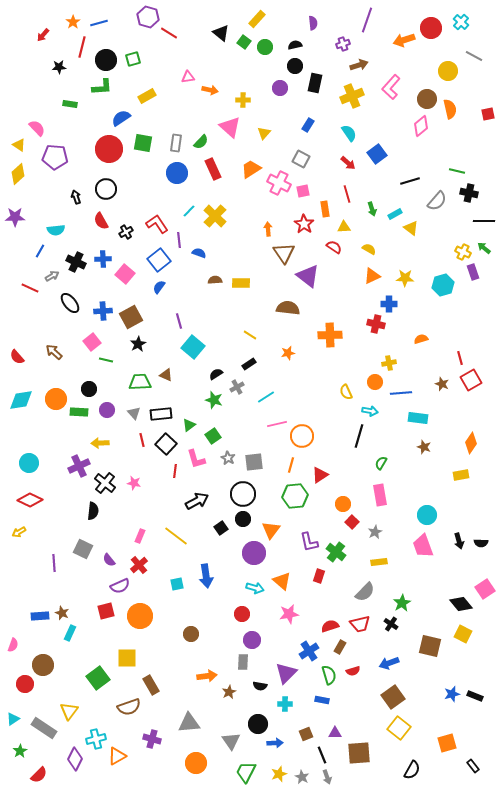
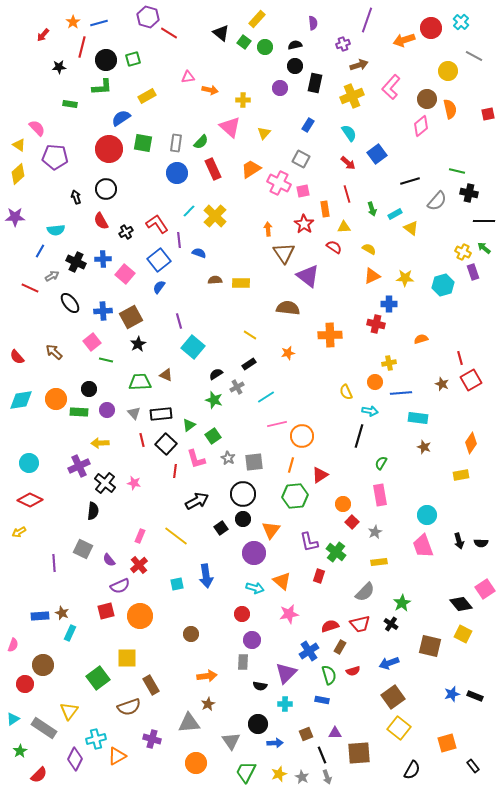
brown star at (229, 692): moved 21 px left, 12 px down
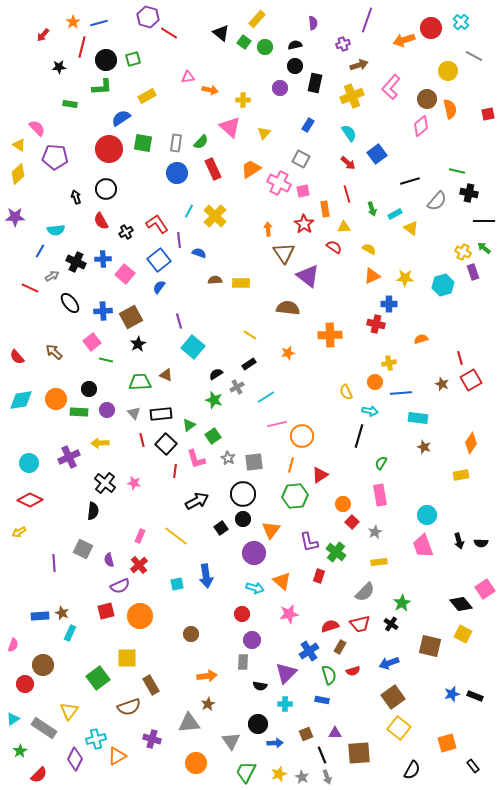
cyan line at (189, 211): rotated 16 degrees counterclockwise
purple cross at (79, 466): moved 10 px left, 9 px up
purple semicircle at (109, 560): rotated 24 degrees clockwise
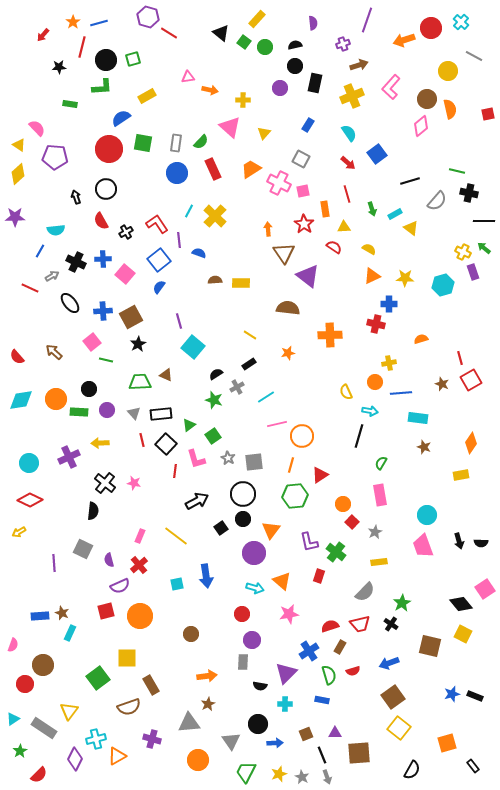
orange circle at (196, 763): moved 2 px right, 3 px up
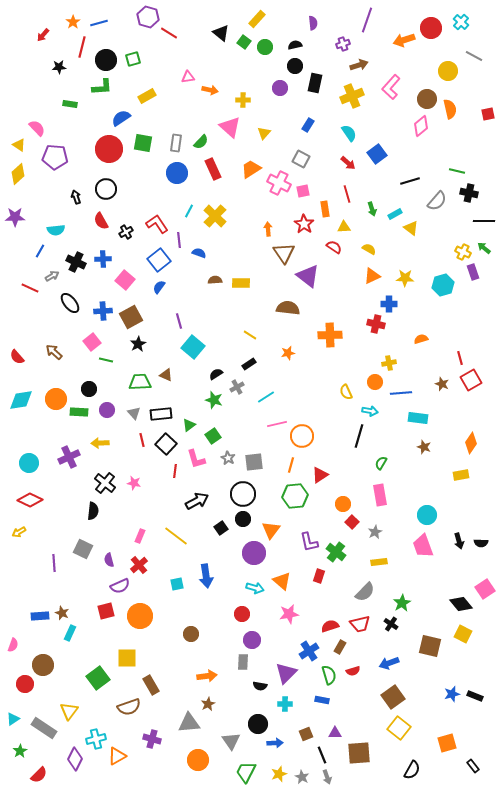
pink square at (125, 274): moved 6 px down
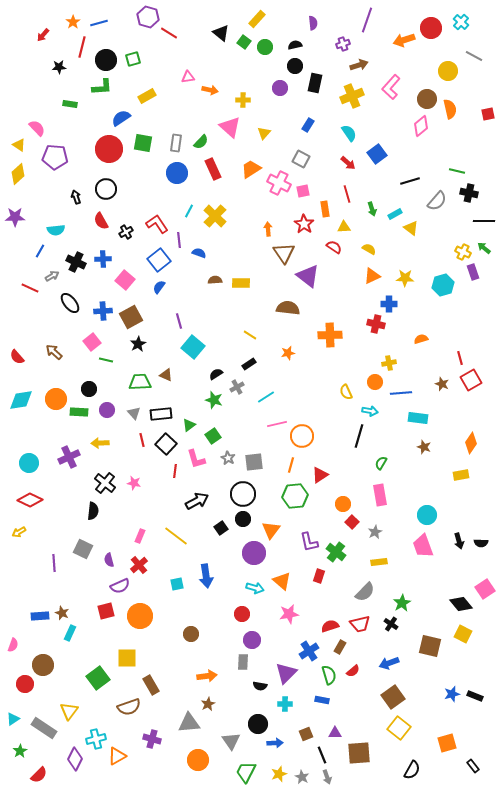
red semicircle at (353, 671): rotated 24 degrees counterclockwise
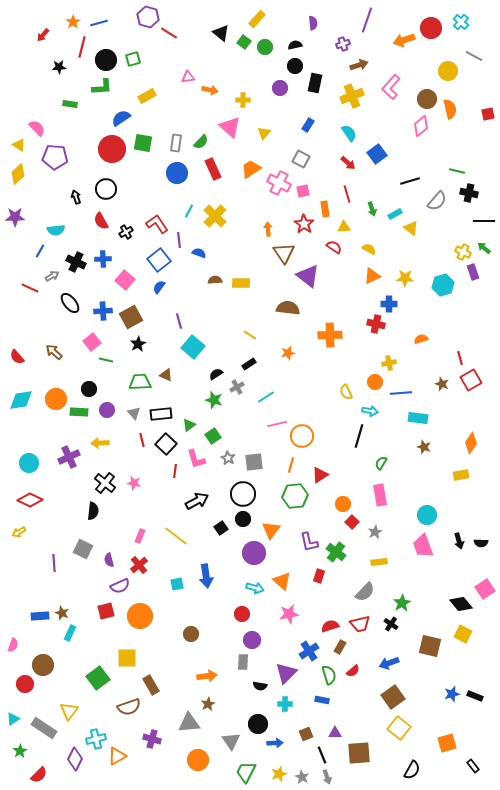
red circle at (109, 149): moved 3 px right
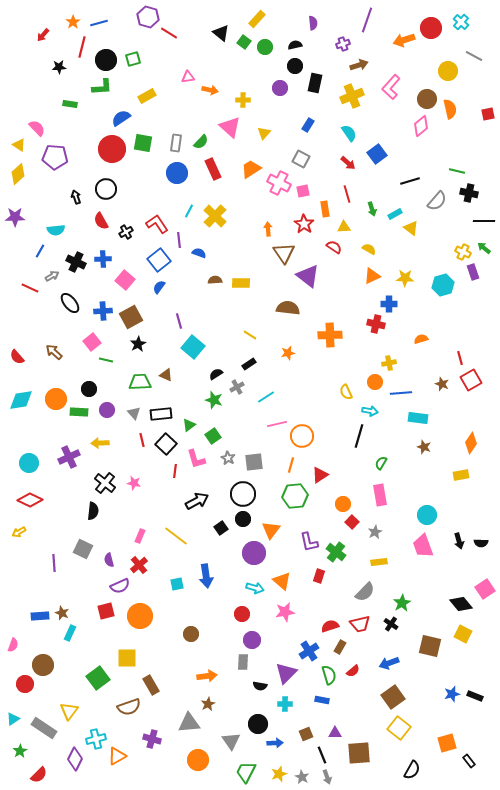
pink star at (289, 614): moved 4 px left, 2 px up
black rectangle at (473, 766): moved 4 px left, 5 px up
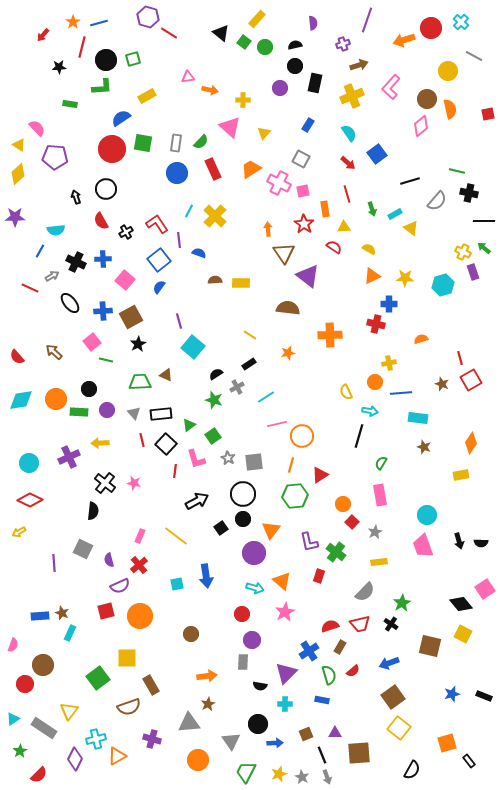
pink star at (285, 612): rotated 18 degrees counterclockwise
black rectangle at (475, 696): moved 9 px right
